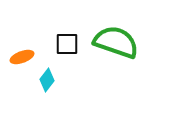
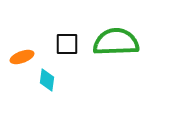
green semicircle: rotated 21 degrees counterclockwise
cyan diamond: rotated 30 degrees counterclockwise
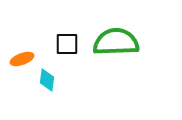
orange ellipse: moved 2 px down
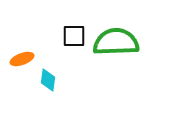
black square: moved 7 px right, 8 px up
cyan diamond: moved 1 px right
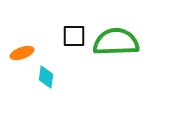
orange ellipse: moved 6 px up
cyan diamond: moved 2 px left, 3 px up
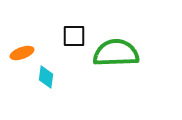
green semicircle: moved 11 px down
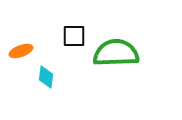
orange ellipse: moved 1 px left, 2 px up
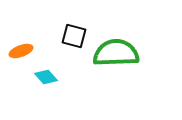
black square: rotated 15 degrees clockwise
cyan diamond: rotated 50 degrees counterclockwise
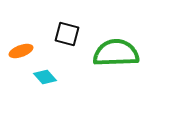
black square: moved 7 px left, 2 px up
cyan diamond: moved 1 px left
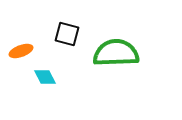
cyan diamond: rotated 15 degrees clockwise
